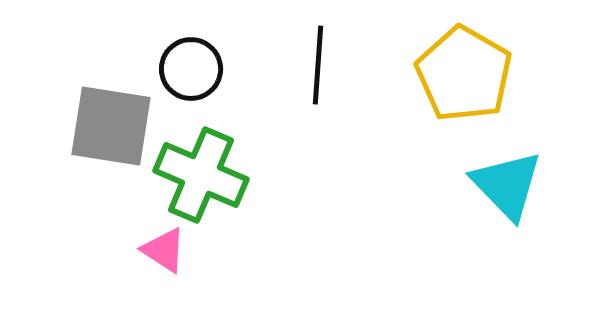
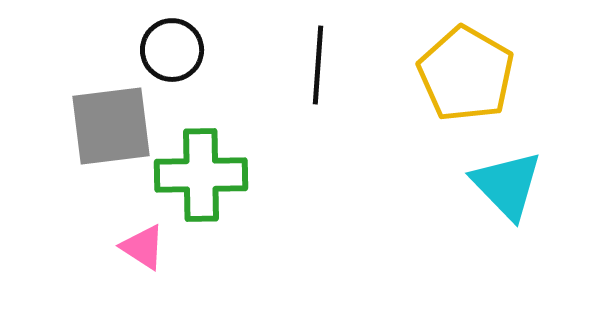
black circle: moved 19 px left, 19 px up
yellow pentagon: moved 2 px right
gray square: rotated 16 degrees counterclockwise
green cross: rotated 24 degrees counterclockwise
pink triangle: moved 21 px left, 3 px up
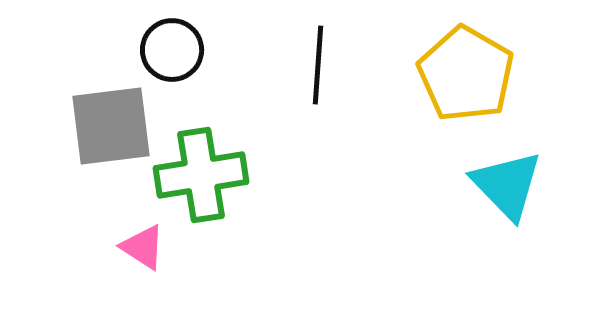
green cross: rotated 8 degrees counterclockwise
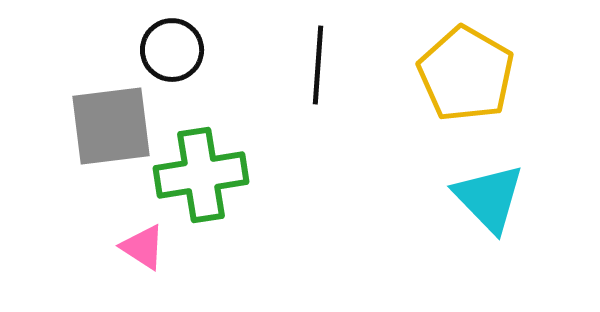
cyan triangle: moved 18 px left, 13 px down
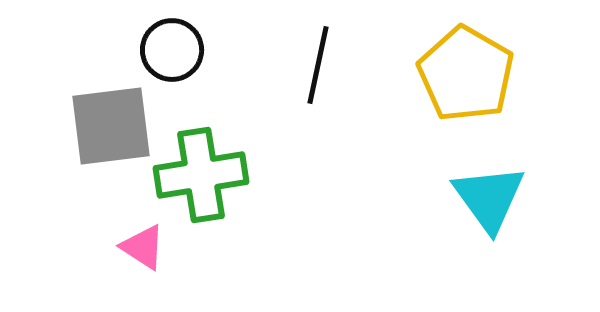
black line: rotated 8 degrees clockwise
cyan triangle: rotated 8 degrees clockwise
